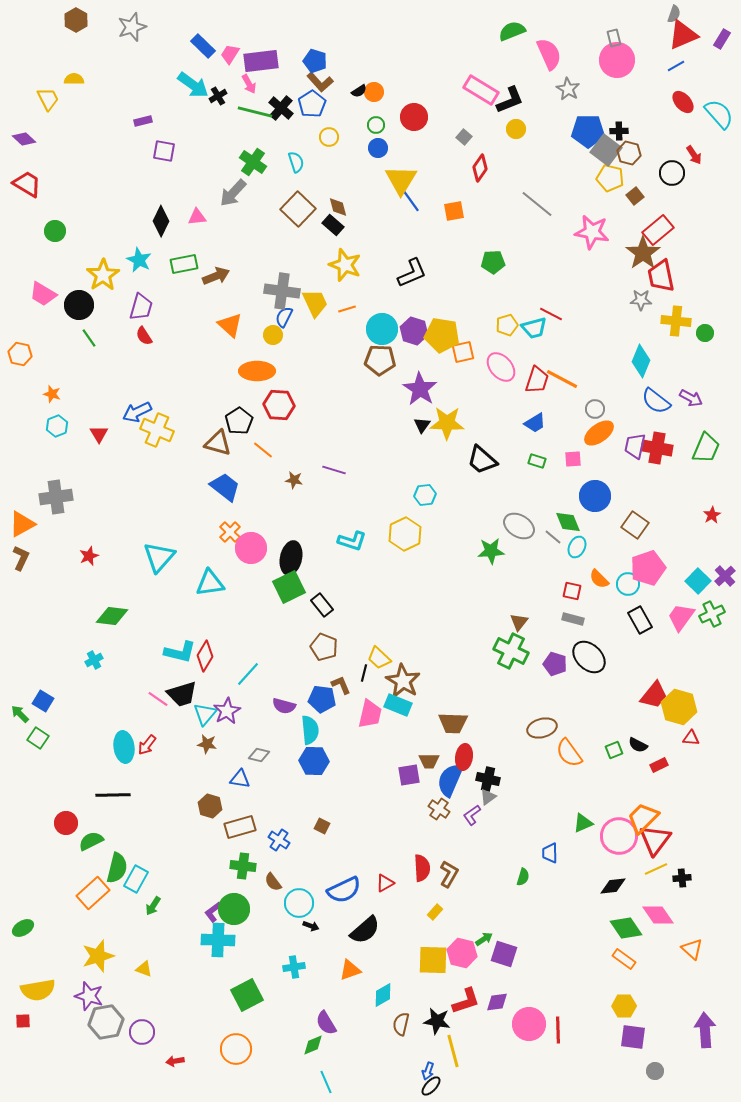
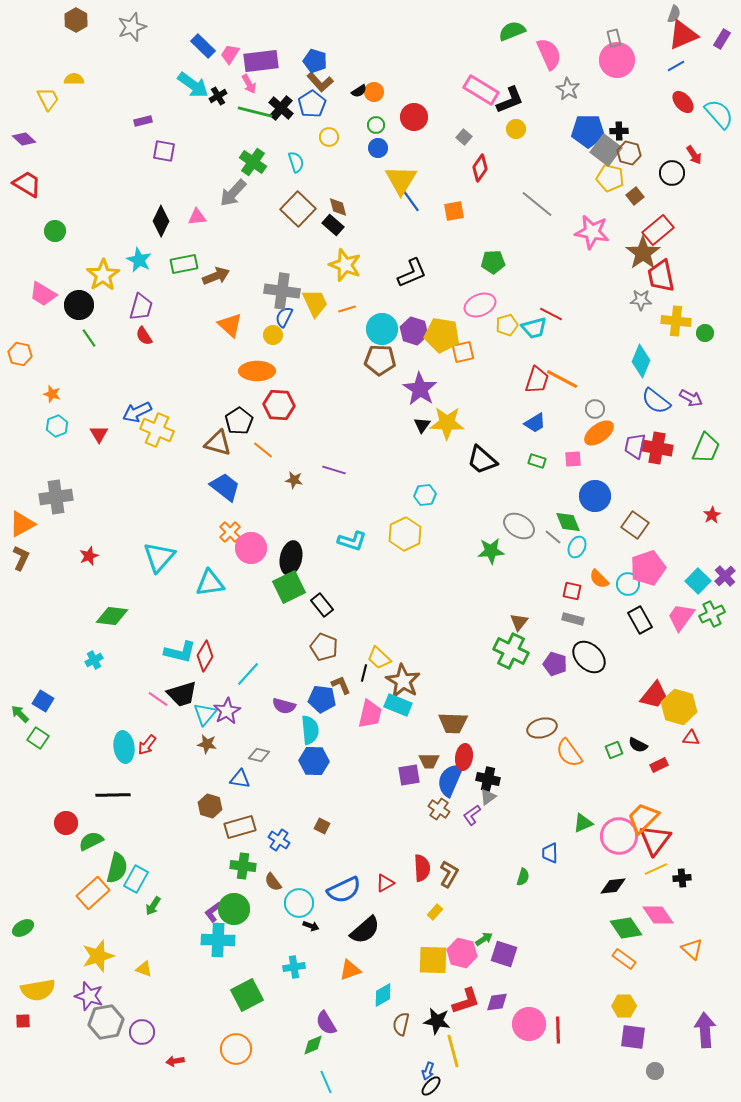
pink ellipse at (501, 367): moved 21 px left, 62 px up; rotated 72 degrees counterclockwise
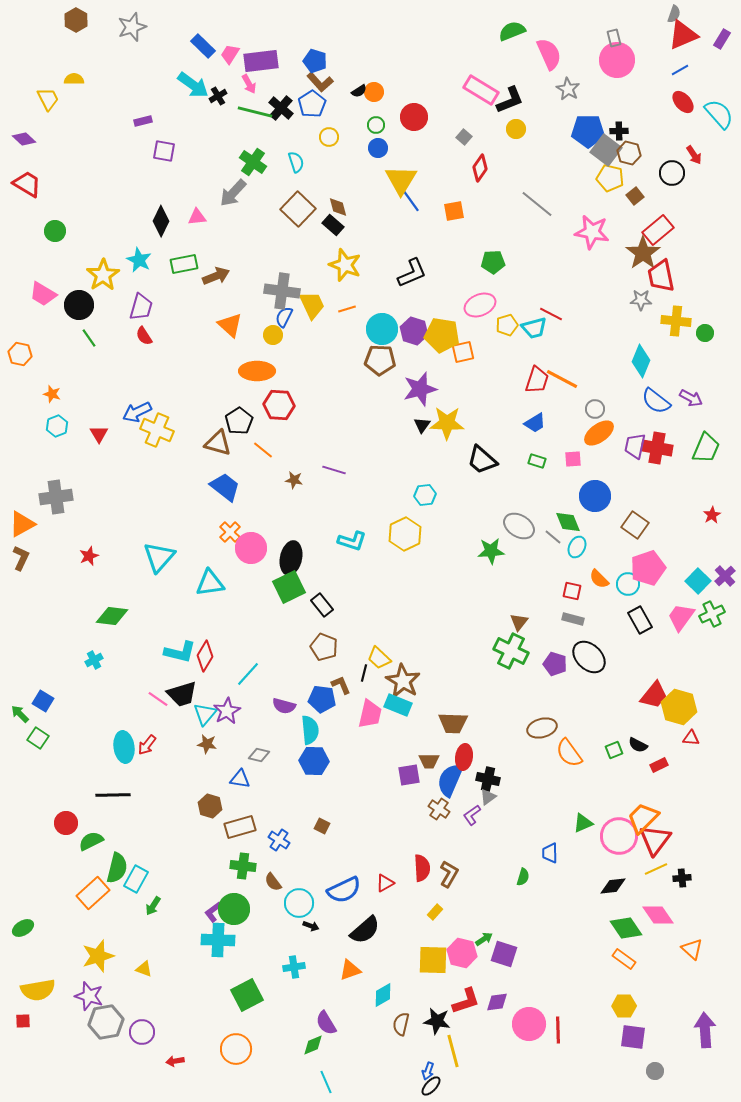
blue line at (676, 66): moved 4 px right, 4 px down
yellow trapezoid at (315, 303): moved 3 px left, 2 px down
purple star at (420, 389): rotated 24 degrees clockwise
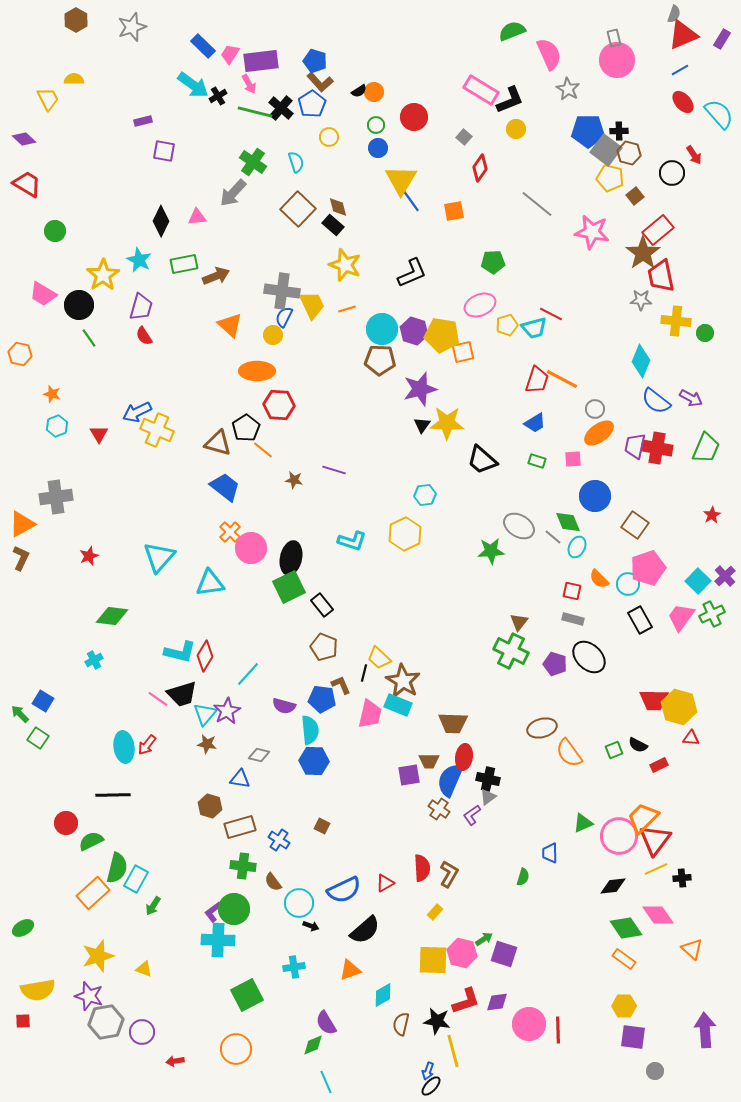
black pentagon at (239, 421): moved 7 px right, 7 px down
red trapezoid at (654, 695): moved 5 px down; rotated 52 degrees clockwise
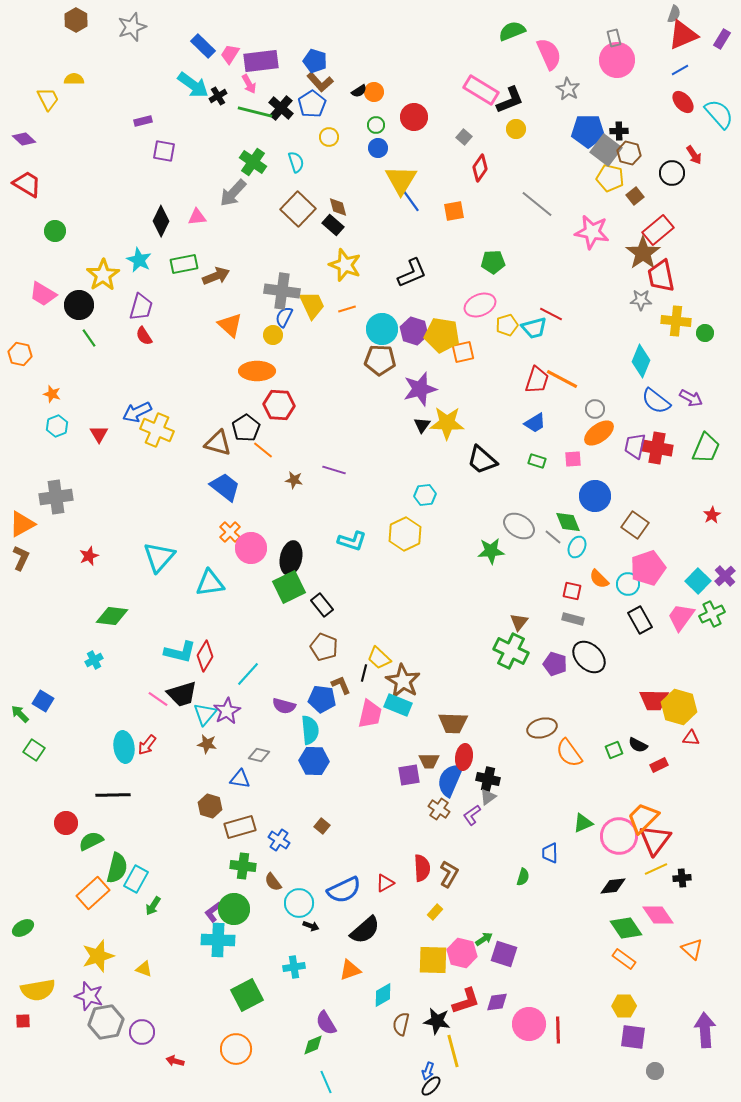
green square at (38, 738): moved 4 px left, 12 px down
brown square at (322, 826): rotated 14 degrees clockwise
red arrow at (175, 1061): rotated 24 degrees clockwise
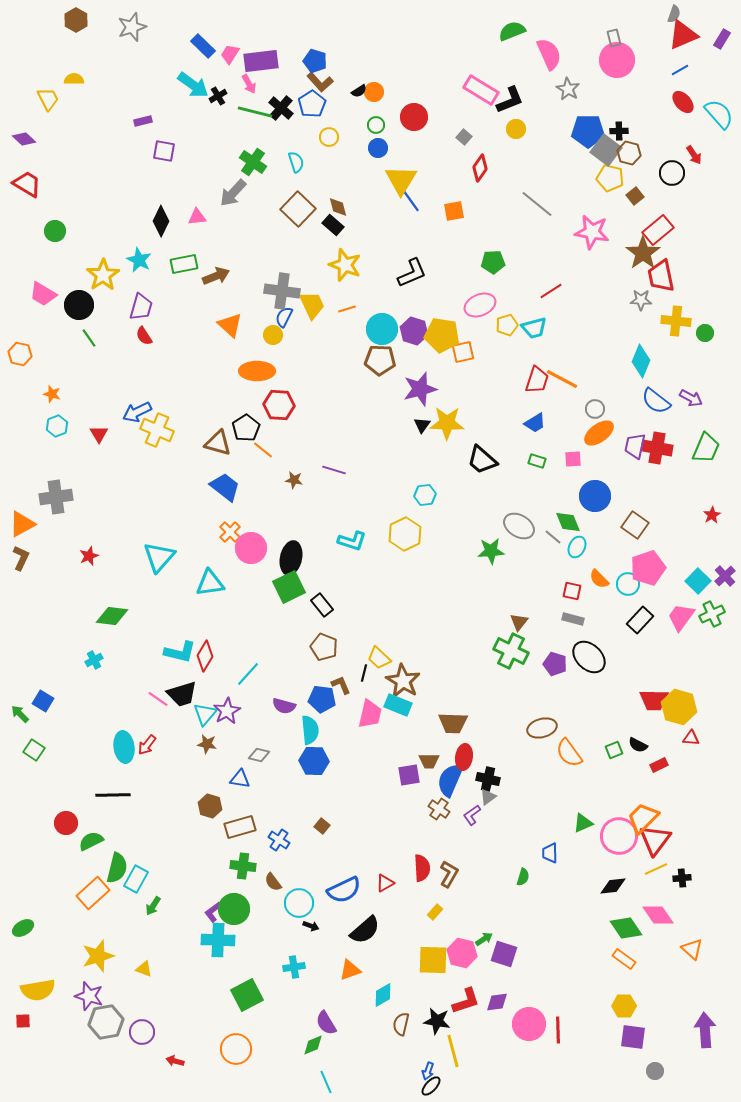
red line at (551, 314): moved 23 px up; rotated 60 degrees counterclockwise
black rectangle at (640, 620): rotated 72 degrees clockwise
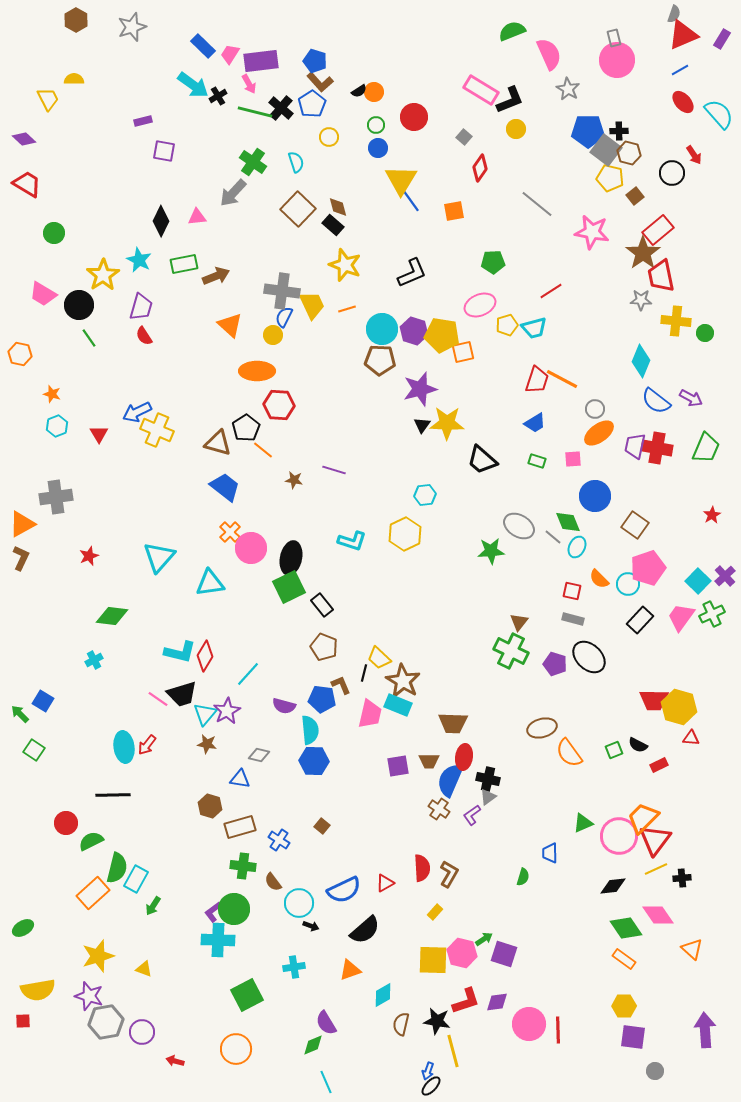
green circle at (55, 231): moved 1 px left, 2 px down
purple square at (409, 775): moved 11 px left, 9 px up
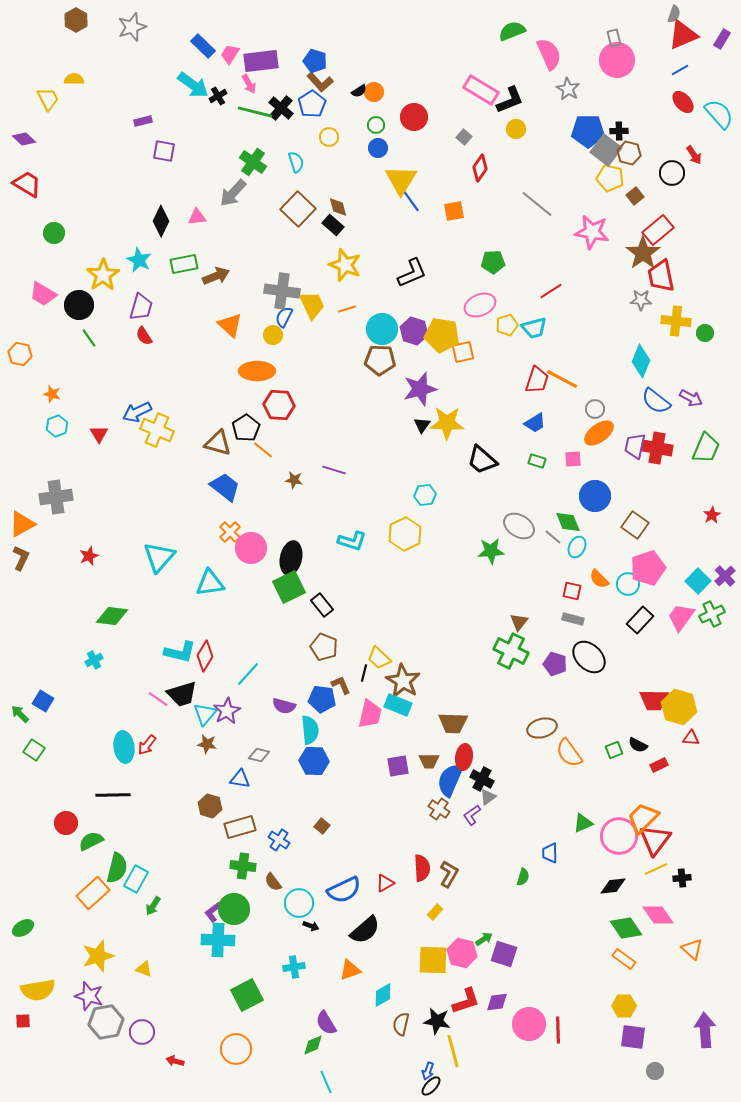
black cross at (488, 779): moved 6 px left; rotated 15 degrees clockwise
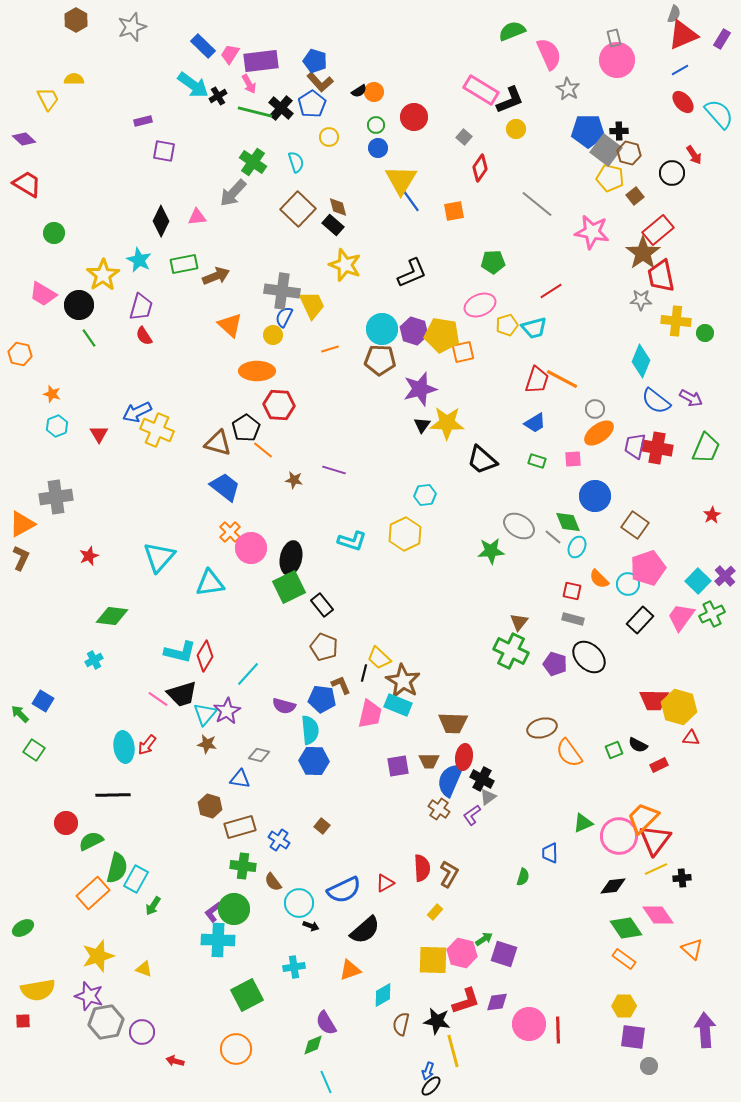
orange line at (347, 309): moved 17 px left, 40 px down
gray circle at (655, 1071): moved 6 px left, 5 px up
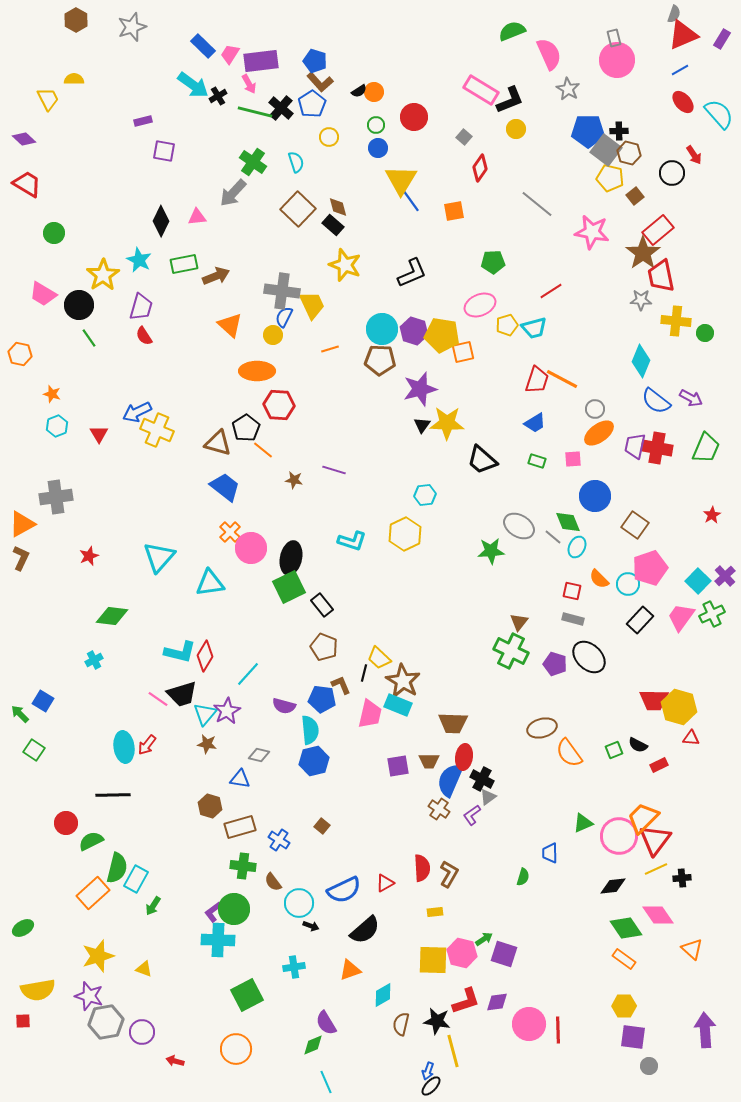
pink pentagon at (648, 568): moved 2 px right
blue hexagon at (314, 761): rotated 16 degrees counterclockwise
yellow rectangle at (435, 912): rotated 42 degrees clockwise
